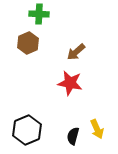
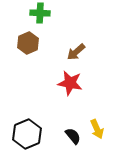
green cross: moved 1 px right, 1 px up
black hexagon: moved 4 px down
black semicircle: rotated 126 degrees clockwise
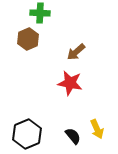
brown hexagon: moved 4 px up
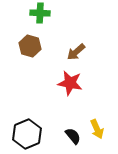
brown hexagon: moved 2 px right, 7 px down; rotated 20 degrees counterclockwise
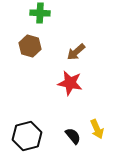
black hexagon: moved 2 px down; rotated 8 degrees clockwise
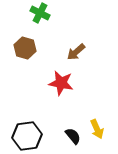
green cross: rotated 24 degrees clockwise
brown hexagon: moved 5 px left, 2 px down
red star: moved 9 px left
black hexagon: rotated 8 degrees clockwise
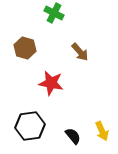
green cross: moved 14 px right
brown arrow: moved 4 px right; rotated 90 degrees counterclockwise
red star: moved 10 px left
yellow arrow: moved 5 px right, 2 px down
black hexagon: moved 3 px right, 10 px up
